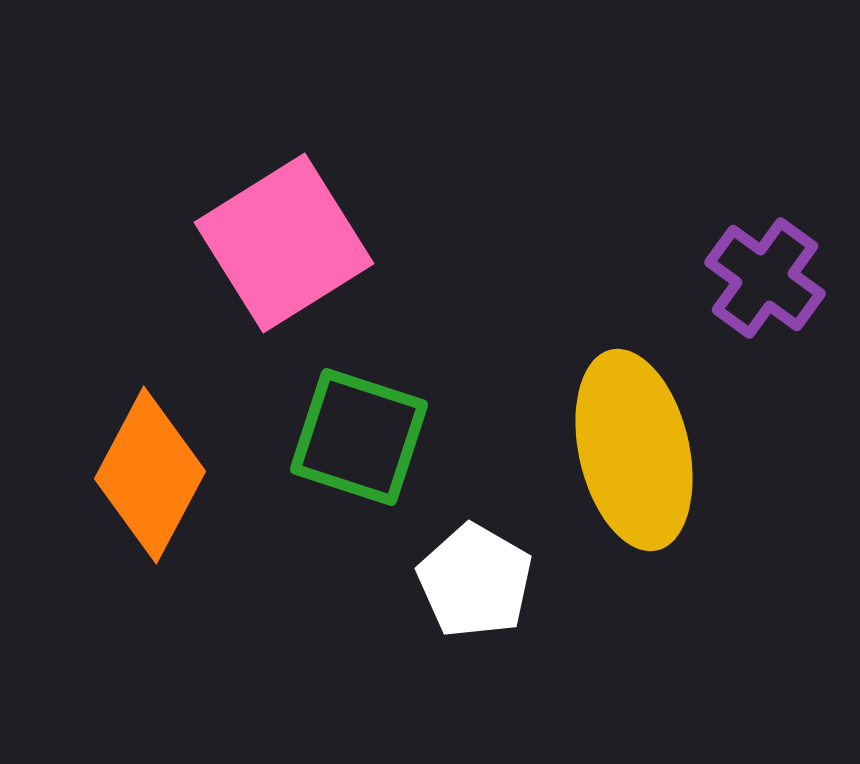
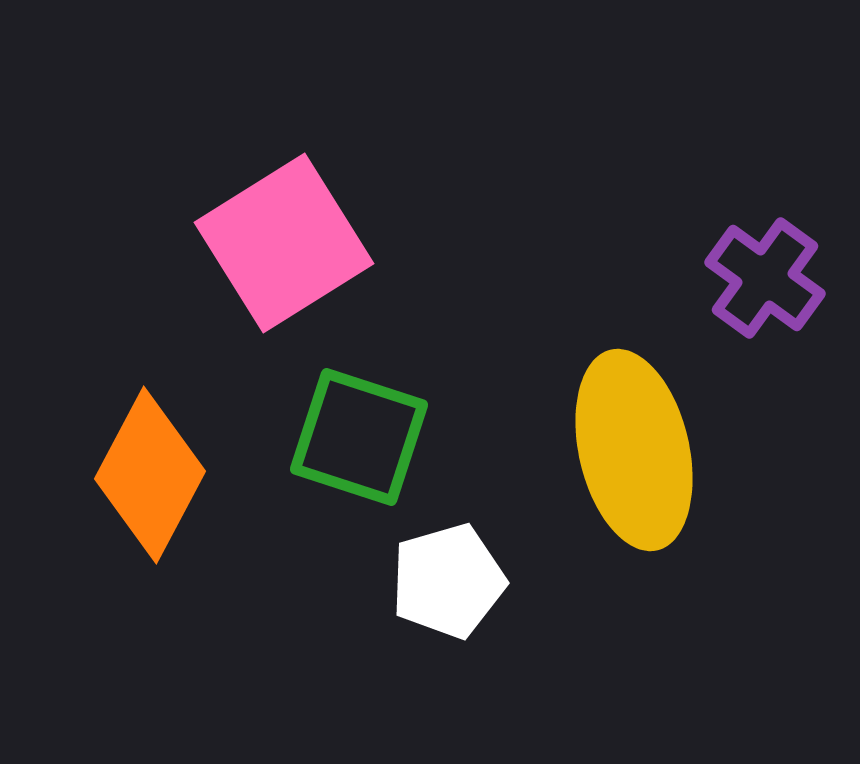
white pentagon: moved 27 px left; rotated 26 degrees clockwise
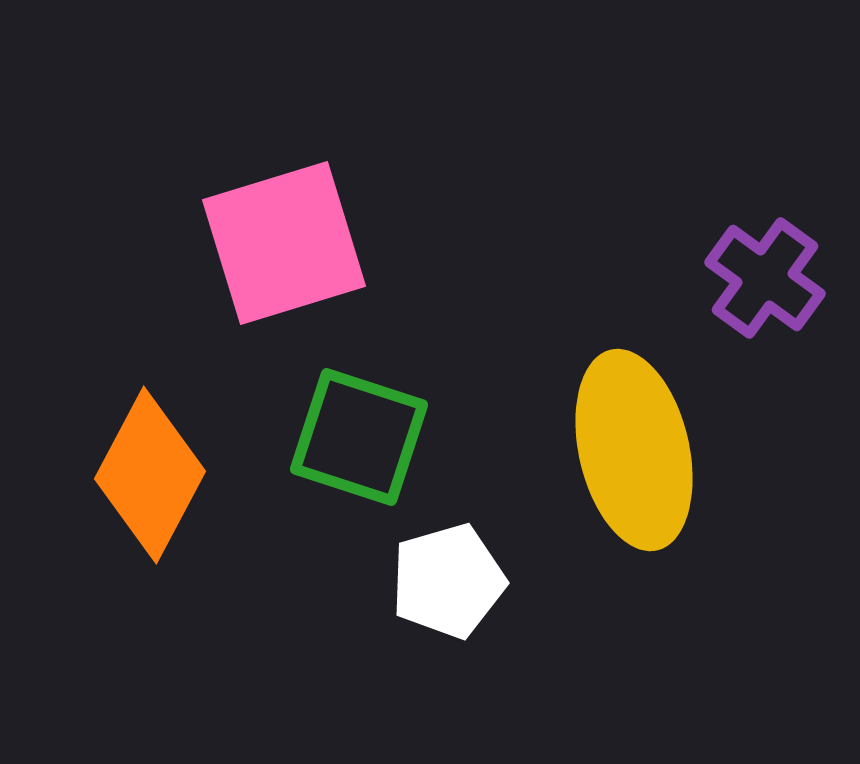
pink square: rotated 15 degrees clockwise
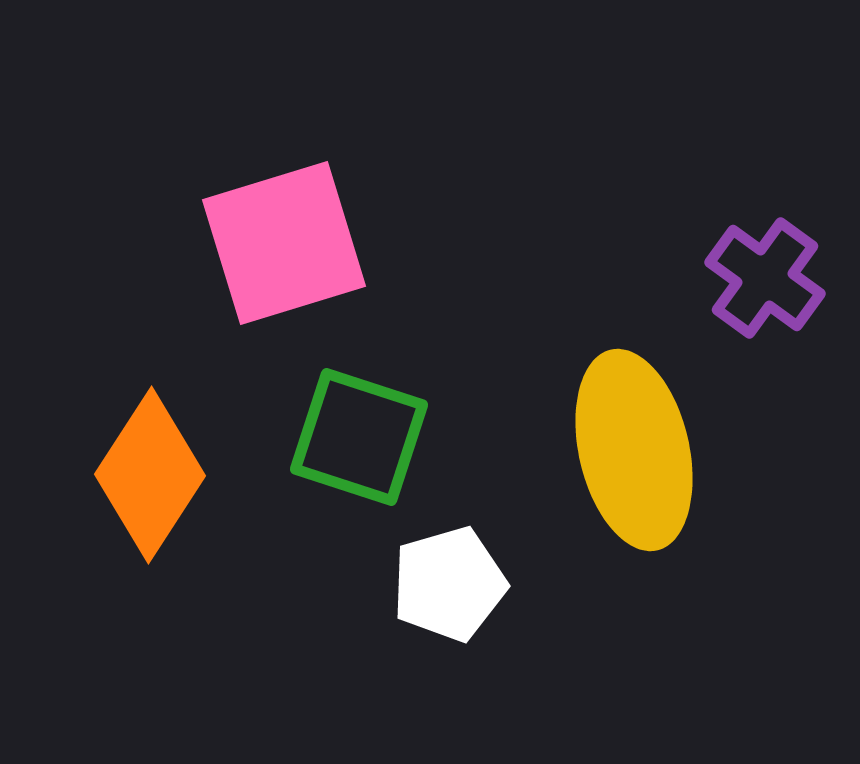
orange diamond: rotated 5 degrees clockwise
white pentagon: moved 1 px right, 3 px down
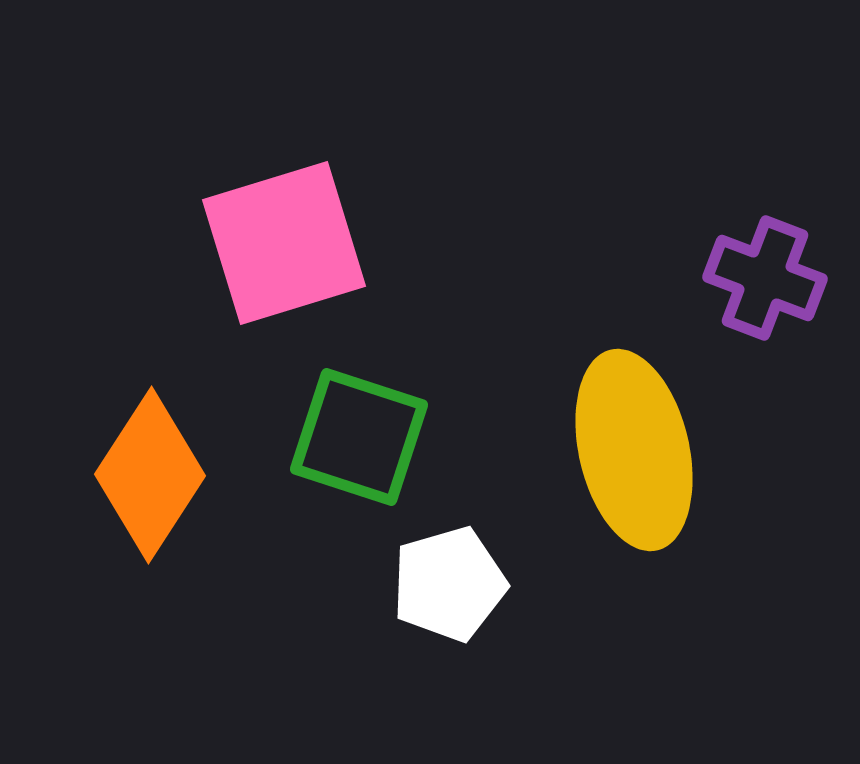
purple cross: rotated 15 degrees counterclockwise
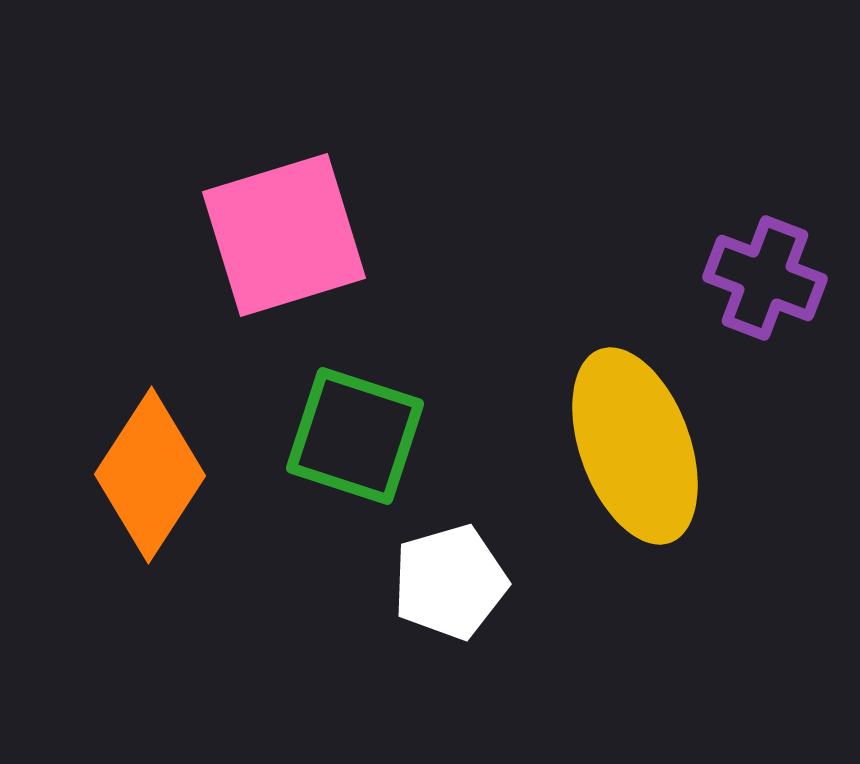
pink square: moved 8 px up
green square: moved 4 px left, 1 px up
yellow ellipse: moved 1 px right, 4 px up; rotated 7 degrees counterclockwise
white pentagon: moved 1 px right, 2 px up
